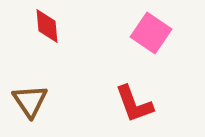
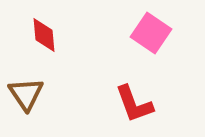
red diamond: moved 3 px left, 9 px down
brown triangle: moved 4 px left, 7 px up
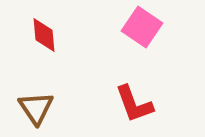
pink square: moved 9 px left, 6 px up
brown triangle: moved 10 px right, 14 px down
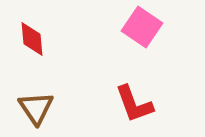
red diamond: moved 12 px left, 4 px down
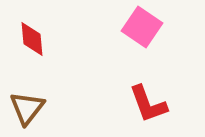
red L-shape: moved 14 px right
brown triangle: moved 9 px left; rotated 12 degrees clockwise
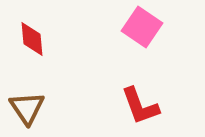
red L-shape: moved 8 px left, 2 px down
brown triangle: rotated 12 degrees counterclockwise
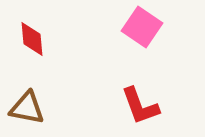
brown triangle: rotated 45 degrees counterclockwise
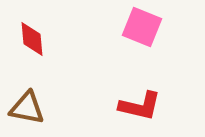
pink square: rotated 12 degrees counterclockwise
red L-shape: rotated 57 degrees counterclockwise
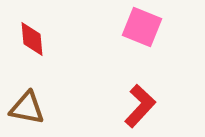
red L-shape: rotated 60 degrees counterclockwise
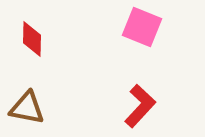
red diamond: rotated 6 degrees clockwise
